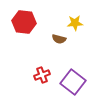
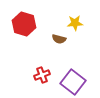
red hexagon: moved 2 px down; rotated 10 degrees clockwise
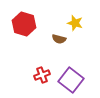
yellow star: rotated 21 degrees clockwise
purple square: moved 2 px left, 2 px up
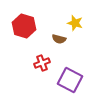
red hexagon: moved 2 px down
red cross: moved 12 px up
purple square: moved 1 px left; rotated 10 degrees counterclockwise
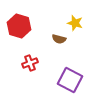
red hexagon: moved 5 px left
red cross: moved 12 px left
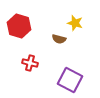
red cross: rotated 35 degrees clockwise
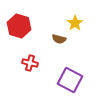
yellow star: rotated 21 degrees clockwise
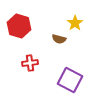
red cross: rotated 21 degrees counterclockwise
